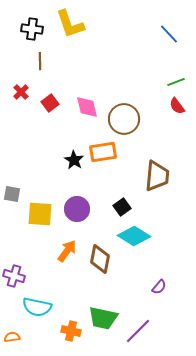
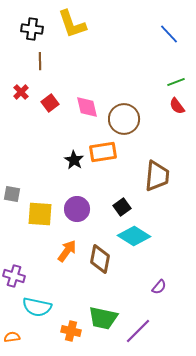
yellow L-shape: moved 2 px right
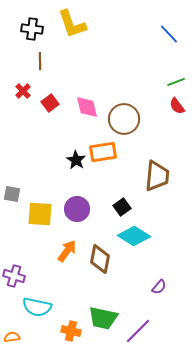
red cross: moved 2 px right, 1 px up
black star: moved 2 px right
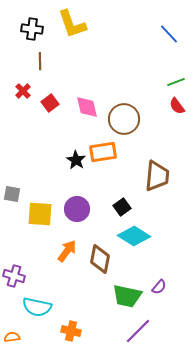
green trapezoid: moved 24 px right, 22 px up
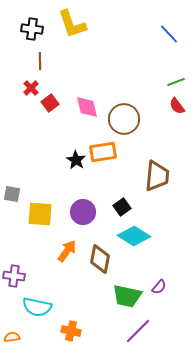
red cross: moved 8 px right, 3 px up
purple circle: moved 6 px right, 3 px down
purple cross: rotated 10 degrees counterclockwise
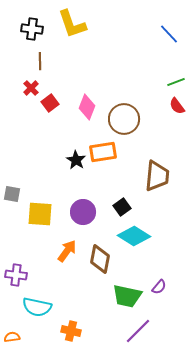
pink diamond: rotated 35 degrees clockwise
purple cross: moved 2 px right, 1 px up
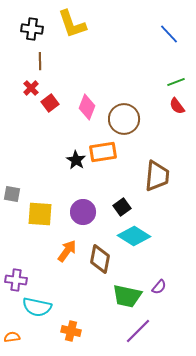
purple cross: moved 5 px down
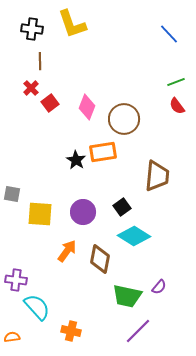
cyan semicircle: rotated 144 degrees counterclockwise
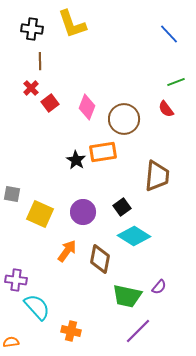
red semicircle: moved 11 px left, 3 px down
yellow square: rotated 20 degrees clockwise
orange semicircle: moved 1 px left, 5 px down
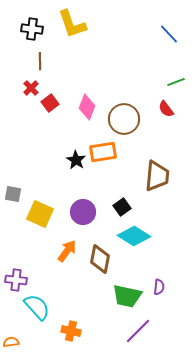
gray square: moved 1 px right
purple semicircle: rotated 35 degrees counterclockwise
